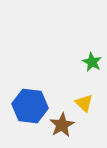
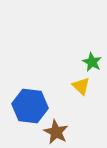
yellow triangle: moved 3 px left, 17 px up
brown star: moved 6 px left, 7 px down; rotated 15 degrees counterclockwise
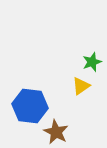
green star: rotated 24 degrees clockwise
yellow triangle: rotated 42 degrees clockwise
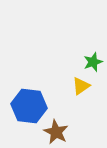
green star: moved 1 px right
blue hexagon: moved 1 px left
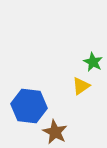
green star: rotated 24 degrees counterclockwise
brown star: moved 1 px left
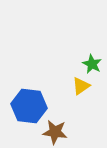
green star: moved 1 px left, 2 px down
brown star: rotated 20 degrees counterclockwise
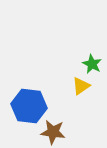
brown star: moved 2 px left
